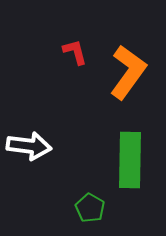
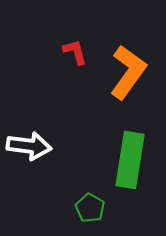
green rectangle: rotated 8 degrees clockwise
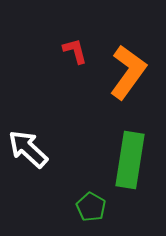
red L-shape: moved 1 px up
white arrow: moved 1 px left, 3 px down; rotated 144 degrees counterclockwise
green pentagon: moved 1 px right, 1 px up
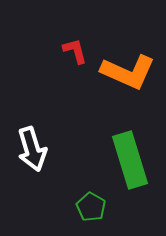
orange L-shape: rotated 78 degrees clockwise
white arrow: moved 4 px right; rotated 150 degrees counterclockwise
green rectangle: rotated 26 degrees counterclockwise
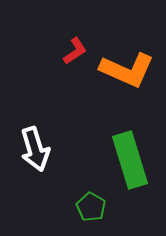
red L-shape: rotated 72 degrees clockwise
orange L-shape: moved 1 px left, 2 px up
white arrow: moved 3 px right
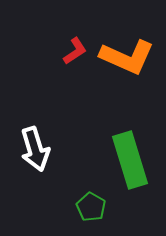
orange L-shape: moved 13 px up
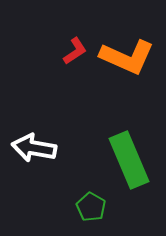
white arrow: moved 1 px left, 1 px up; rotated 117 degrees clockwise
green rectangle: moved 1 px left; rotated 6 degrees counterclockwise
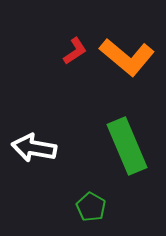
orange L-shape: rotated 16 degrees clockwise
green rectangle: moved 2 px left, 14 px up
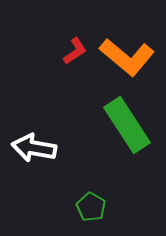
green rectangle: moved 21 px up; rotated 10 degrees counterclockwise
